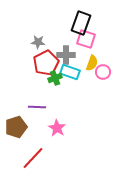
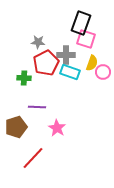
green cross: moved 31 px left; rotated 24 degrees clockwise
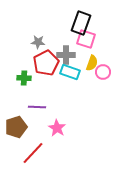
red line: moved 5 px up
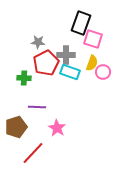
pink square: moved 7 px right
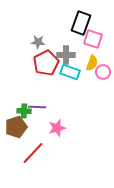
green cross: moved 33 px down
pink star: rotated 24 degrees clockwise
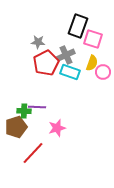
black rectangle: moved 3 px left, 3 px down
gray cross: rotated 24 degrees counterclockwise
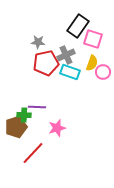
black rectangle: rotated 15 degrees clockwise
red pentagon: rotated 15 degrees clockwise
green cross: moved 4 px down
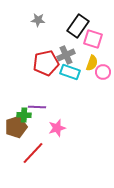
gray star: moved 22 px up
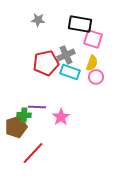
black rectangle: moved 2 px right, 2 px up; rotated 65 degrees clockwise
pink circle: moved 7 px left, 5 px down
pink star: moved 4 px right, 11 px up; rotated 18 degrees counterclockwise
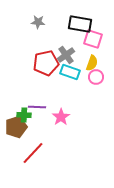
gray star: moved 2 px down
gray cross: rotated 12 degrees counterclockwise
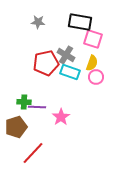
black rectangle: moved 2 px up
gray cross: rotated 24 degrees counterclockwise
green cross: moved 13 px up
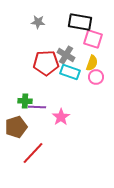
red pentagon: rotated 10 degrees clockwise
green cross: moved 1 px right, 1 px up
